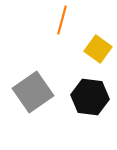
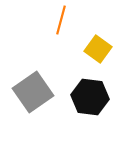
orange line: moved 1 px left
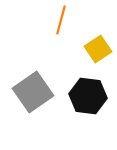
yellow square: rotated 20 degrees clockwise
black hexagon: moved 2 px left, 1 px up
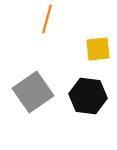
orange line: moved 14 px left, 1 px up
yellow square: rotated 28 degrees clockwise
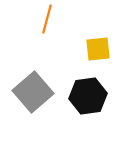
gray square: rotated 6 degrees counterclockwise
black hexagon: rotated 15 degrees counterclockwise
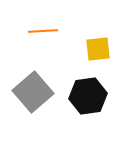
orange line: moved 4 px left, 12 px down; rotated 72 degrees clockwise
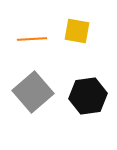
orange line: moved 11 px left, 8 px down
yellow square: moved 21 px left, 18 px up; rotated 16 degrees clockwise
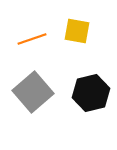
orange line: rotated 16 degrees counterclockwise
black hexagon: moved 3 px right, 3 px up; rotated 6 degrees counterclockwise
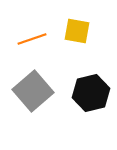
gray square: moved 1 px up
